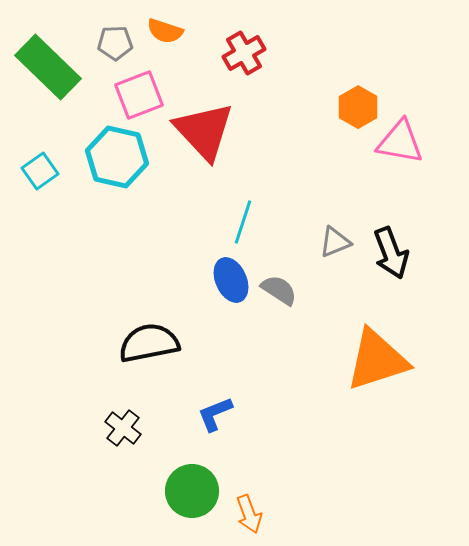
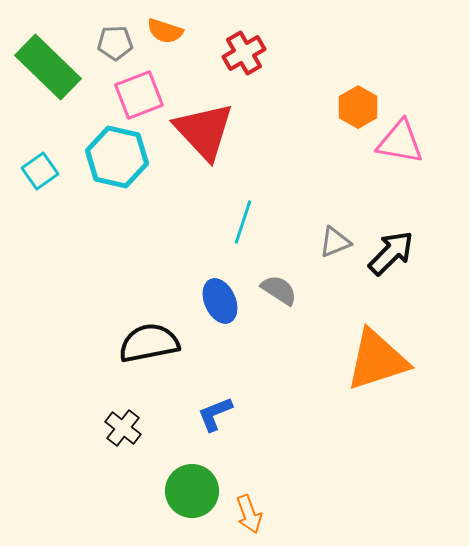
black arrow: rotated 114 degrees counterclockwise
blue ellipse: moved 11 px left, 21 px down
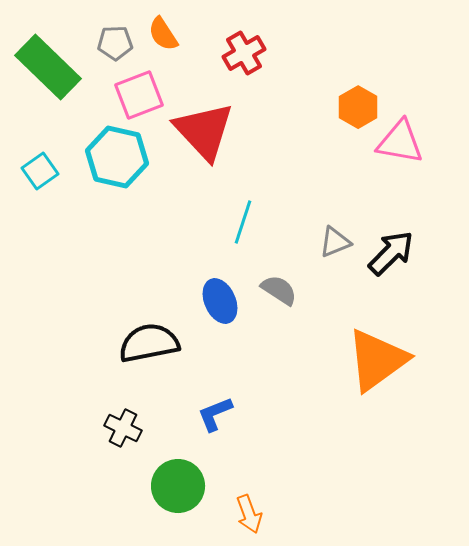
orange semicircle: moved 2 px left, 3 px down; rotated 39 degrees clockwise
orange triangle: rotated 18 degrees counterclockwise
black cross: rotated 12 degrees counterclockwise
green circle: moved 14 px left, 5 px up
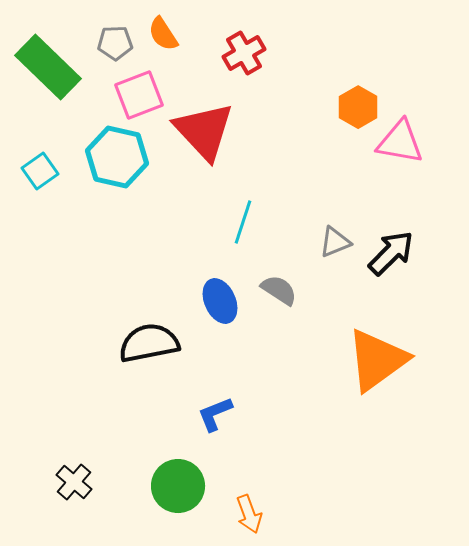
black cross: moved 49 px left, 54 px down; rotated 15 degrees clockwise
